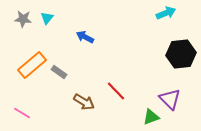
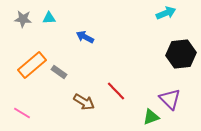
cyan triangle: moved 2 px right; rotated 48 degrees clockwise
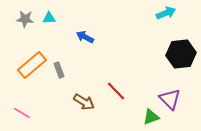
gray star: moved 2 px right
gray rectangle: moved 2 px up; rotated 35 degrees clockwise
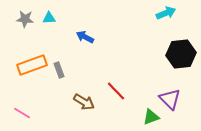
orange rectangle: rotated 20 degrees clockwise
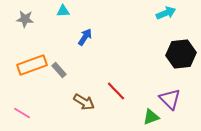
cyan triangle: moved 14 px right, 7 px up
blue arrow: rotated 96 degrees clockwise
gray rectangle: rotated 21 degrees counterclockwise
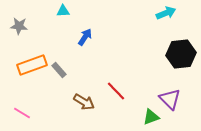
gray star: moved 6 px left, 7 px down
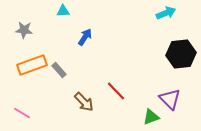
gray star: moved 5 px right, 4 px down
brown arrow: rotated 15 degrees clockwise
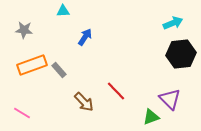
cyan arrow: moved 7 px right, 10 px down
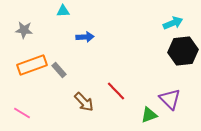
blue arrow: rotated 54 degrees clockwise
black hexagon: moved 2 px right, 3 px up
green triangle: moved 2 px left, 2 px up
